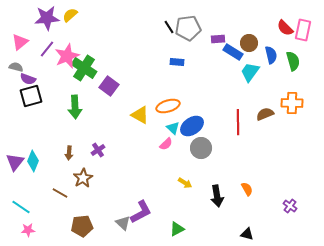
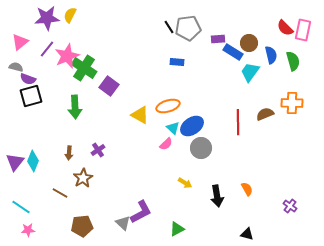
yellow semicircle at (70, 15): rotated 21 degrees counterclockwise
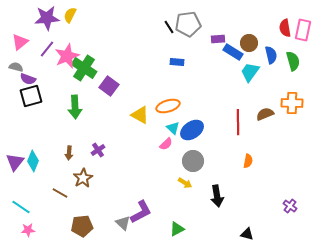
gray pentagon at (188, 28): moved 4 px up
red semicircle at (285, 28): rotated 36 degrees clockwise
blue ellipse at (192, 126): moved 4 px down
gray circle at (201, 148): moved 8 px left, 13 px down
orange semicircle at (247, 189): moved 1 px right, 28 px up; rotated 40 degrees clockwise
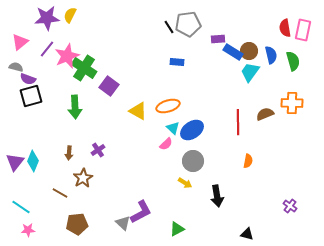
brown circle at (249, 43): moved 8 px down
yellow triangle at (140, 115): moved 2 px left, 4 px up
brown pentagon at (82, 226): moved 5 px left, 2 px up
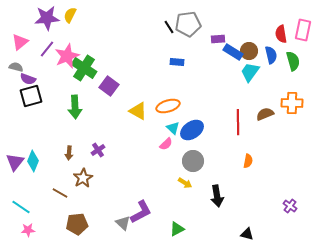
red semicircle at (285, 28): moved 4 px left, 6 px down
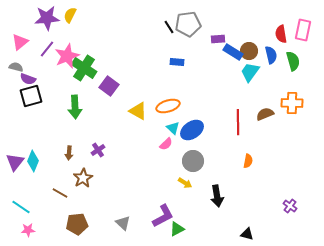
purple L-shape at (141, 212): moved 22 px right, 4 px down
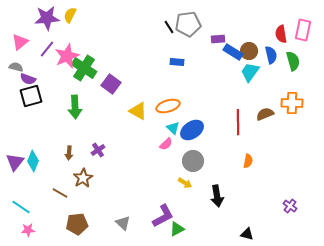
purple square at (109, 86): moved 2 px right, 2 px up
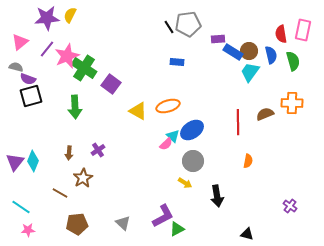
cyan triangle at (173, 128): moved 8 px down
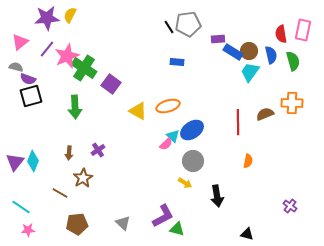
green triangle at (177, 229): rotated 42 degrees clockwise
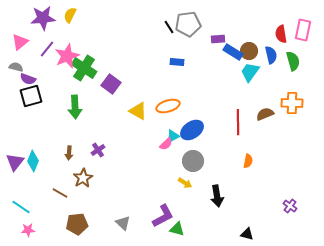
purple star at (47, 18): moved 4 px left
cyan triangle at (173, 136): rotated 48 degrees clockwise
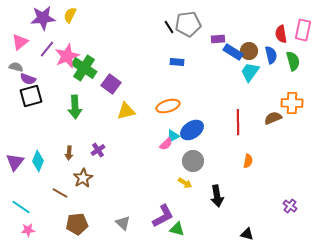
yellow triangle at (138, 111): moved 12 px left; rotated 42 degrees counterclockwise
brown semicircle at (265, 114): moved 8 px right, 4 px down
cyan diamond at (33, 161): moved 5 px right
